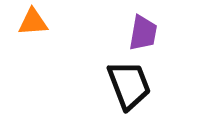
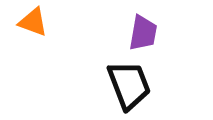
orange triangle: rotated 24 degrees clockwise
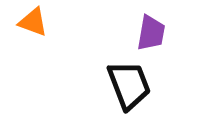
purple trapezoid: moved 8 px right
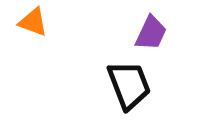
purple trapezoid: rotated 15 degrees clockwise
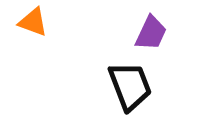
black trapezoid: moved 1 px right, 1 px down
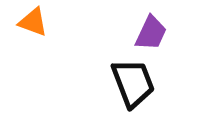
black trapezoid: moved 3 px right, 3 px up
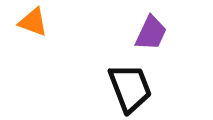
black trapezoid: moved 3 px left, 5 px down
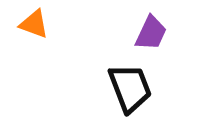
orange triangle: moved 1 px right, 2 px down
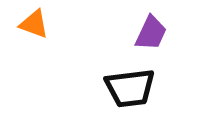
black trapezoid: rotated 104 degrees clockwise
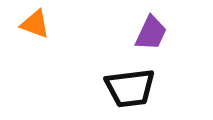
orange triangle: moved 1 px right
